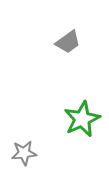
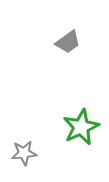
green star: moved 1 px left, 8 px down
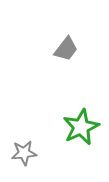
gray trapezoid: moved 2 px left, 7 px down; rotated 16 degrees counterclockwise
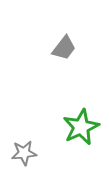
gray trapezoid: moved 2 px left, 1 px up
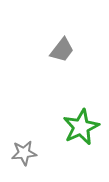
gray trapezoid: moved 2 px left, 2 px down
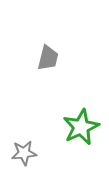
gray trapezoid: moved 14 px left, 8 px down; rotated 24 degrees counterclockwise
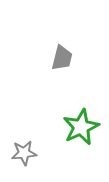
gray trapezoid: moved 14 px right
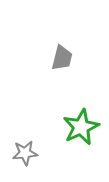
gray star: moved 1 px right
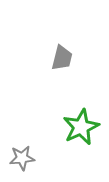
gray star: moved 3 px left, 5 px down
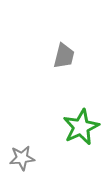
gray trapezoid: moved 2 px right, 2 px up
